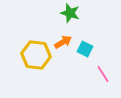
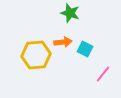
orange arrow: rotated 24 degrees clockwise
yellow hexagon: rotated 12 degrees counterclockwise
pink line: rotated 72 degrees clockwise
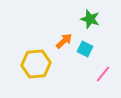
green star: moved 20 px right, 6 px down
orange arrow: moved 1 px right, 1 px up; rotated 36 degrees counterclockwise
yellow hexagon: moved 9 px down
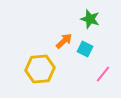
yellow hexagon: moved 4 px right, 5 px down
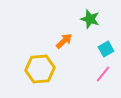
cyan square: moved 21 px right; rotated 35 degrees clockwise
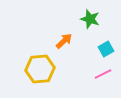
pink line: rotated 24 degrees clockwise
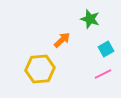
orange arrow: moved 2 px left, 1 px up
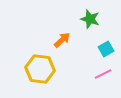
yellow hexagon: rotated 12 degrees clockwise
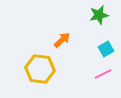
green star: moved 9 px right, 4 px up; rotated 30 degrees counterclockwise
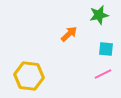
orange arrow: moved 7 px right, 6 px up
cyan square: rotated 35 degrees clockwise
yellow hexagon: moved 11 px left, 7 px down
